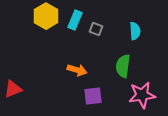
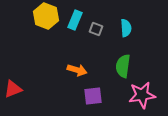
yellow hexagon: rotated 10 degrees counterclockwise
cyan semicircle: moved 9 px left, 3 px up
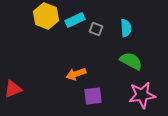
cyan rectangle: rotated 42 degrees clockwise
green semicircle: moved 8 px right, 5 px up; rotated 110 degrees clockwise
orange arrow: moved 1 px left, 4 px down; rotated 144 degrees clockwise
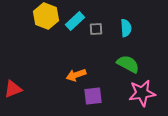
cyan rectangle: moved 1 px down; rotated 18 degrees counterclockwise
gray square: rotated 24 degrees counterclockwise
green semicircle: moved 3 px left, 3 px down
orange arrow: moved 1 px down
pink star: moved 2 px up
